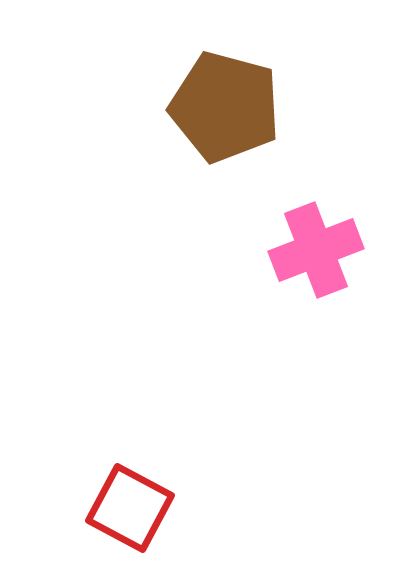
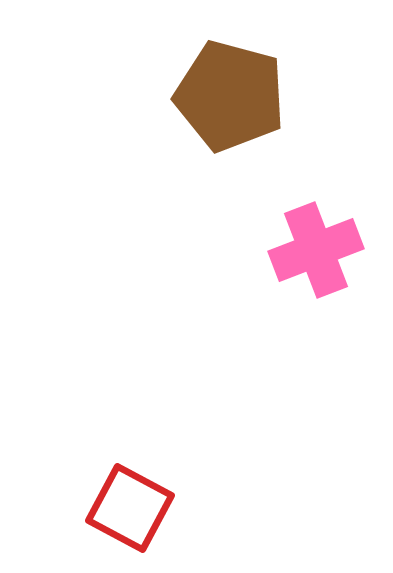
brown pentagon: moved 5 px right, 11 px up
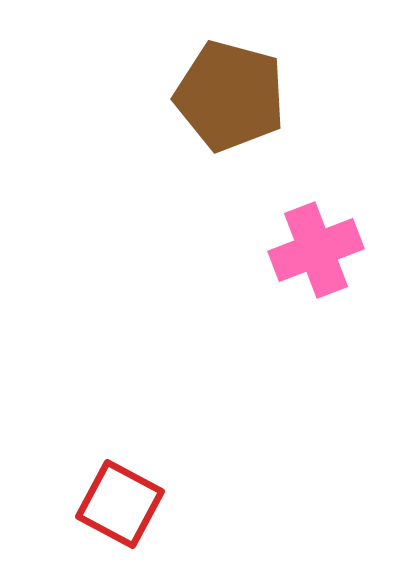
red square: moved 10 px left, 4 px up
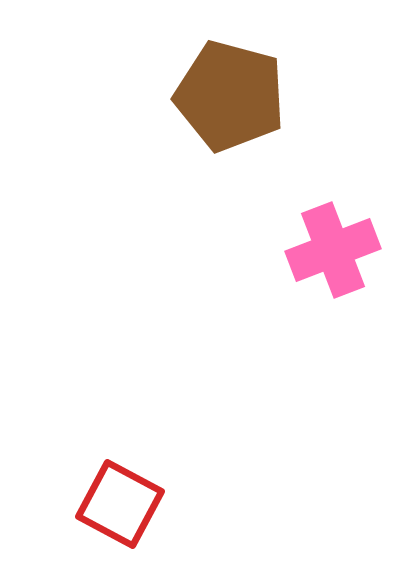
pink cross: moved 17 px right
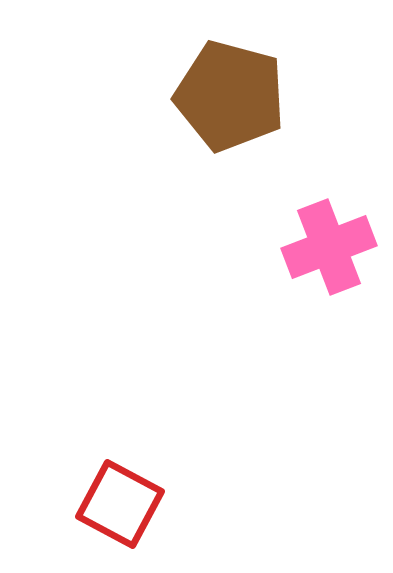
pink cross: moved 4 px left, 3 px up
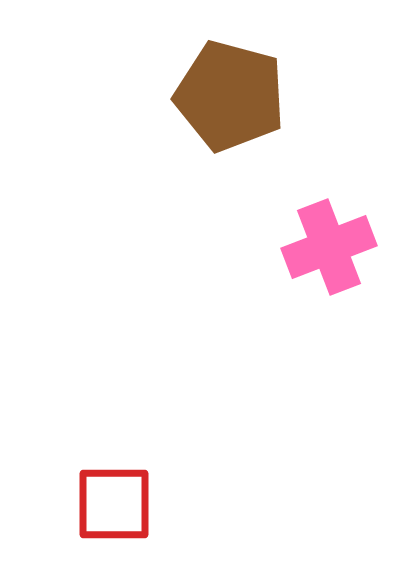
red square: moved 6 px left; rotated 28 degrees counterclockwise
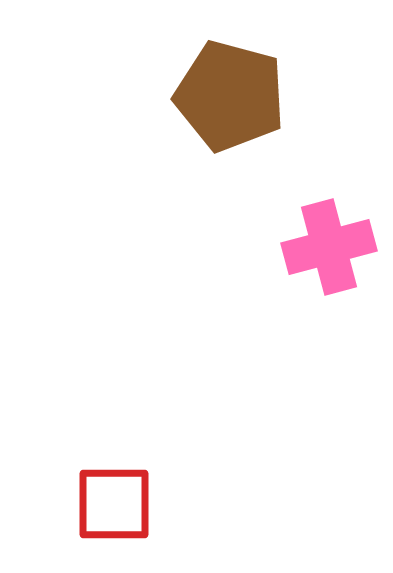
pink cross: rotated 6 degrees clockwise
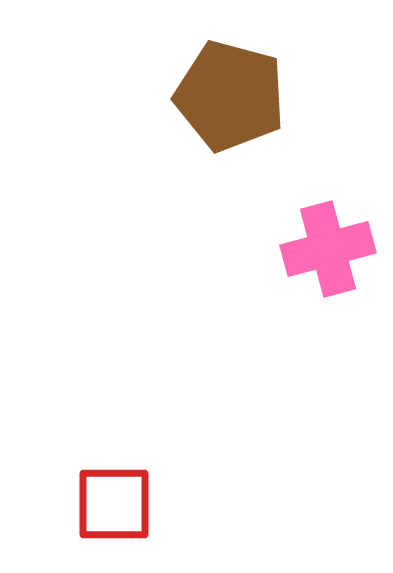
pink cross: moved 1 px left, 2 px down
